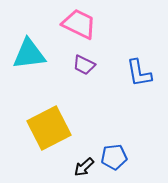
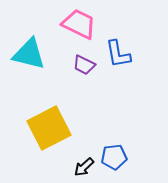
cyan triangle: rotated 21 degrees clockwise
blue L-shape: moved 21 px left, 19 px up
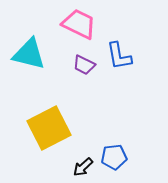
blue L-shape: moved 1 px right, 2 px down
black arrow: moved 1 px left
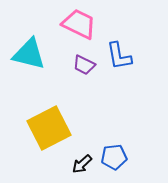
black arrow: moved 1 px left, 3 px up
